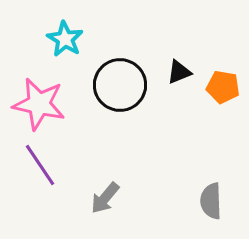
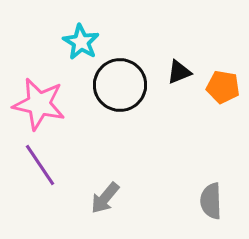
cyan star: moved 16 px right, 3 px down
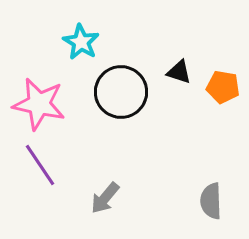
black triangle: rotated 40 degrees clockwise
black circle: moved 1 px right, 7 px down
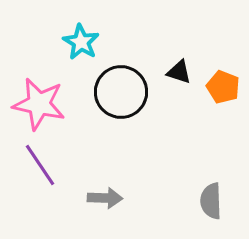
orange pentagon: rotated 12 degrees clockwise
gray arrow: rotated 128 degrees counterclockwise
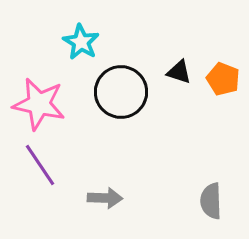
orange pentagon: moved 8 px up
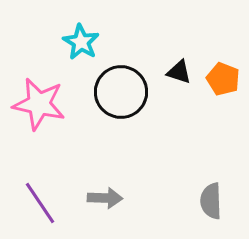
purple line: moved 38 px down
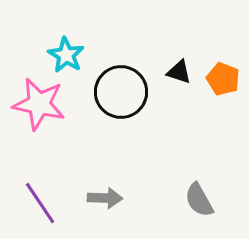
cyan star: moved 15 px left, 13 px down
gray semicircle: moved 12 px left, 1 px up; rotated 27 degrees counterclockwise
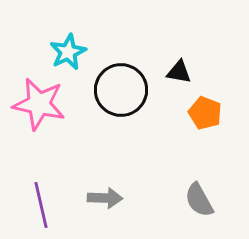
cyan star: moved 2 px right, 3 px up; rotated 15 degrees clockwise
black triangle: rotated 8 degrees counterclockwise
orange pentagon: moved 18 px left, 34 px down
black circle: moved 2 px up
purple line: moved 1 px right, 2 px down; rotated 21 degrees clockwise
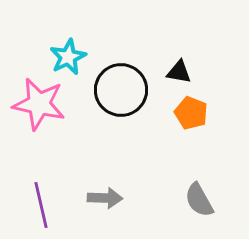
cyan star: moved 5 px down
orange pentagon: moved 14 px left
